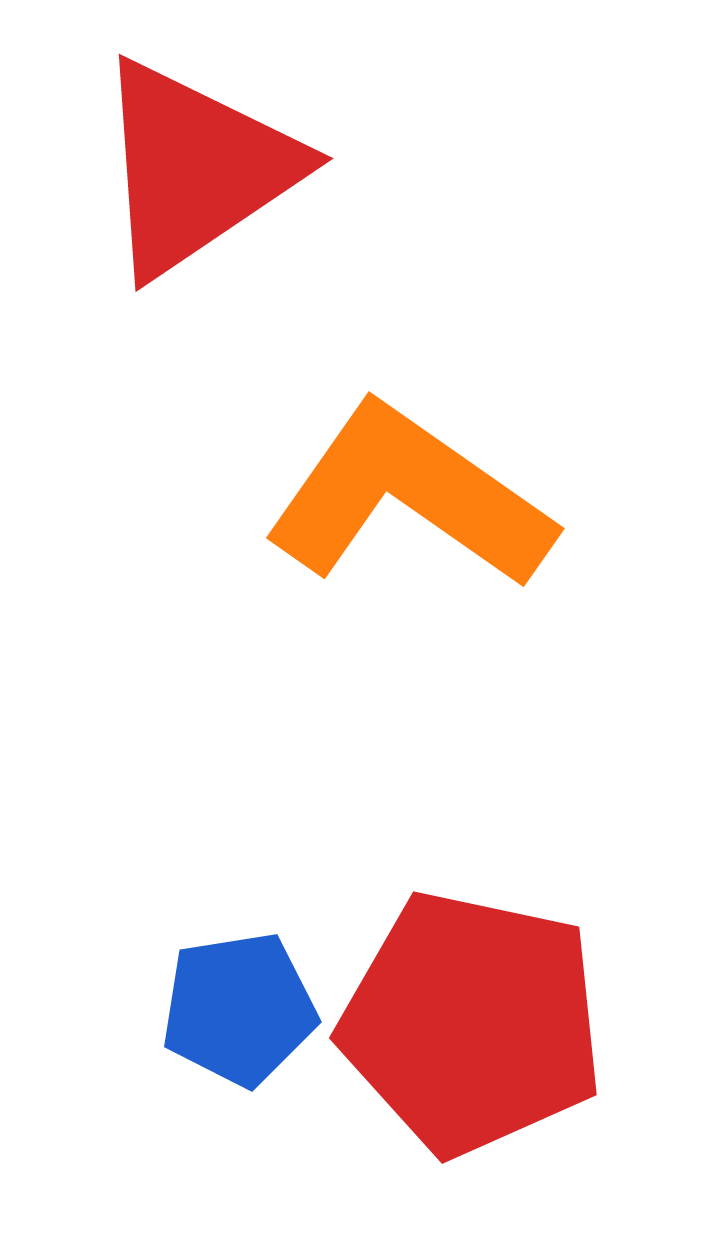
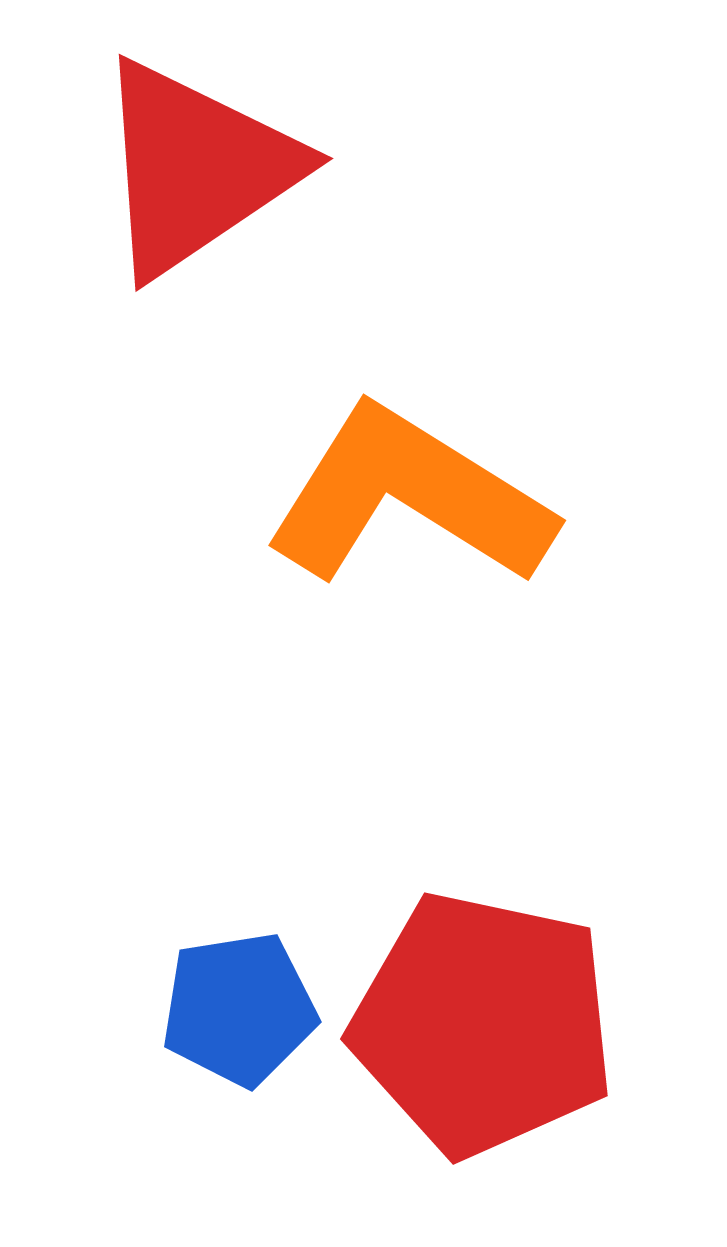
orange L-shape: rotated 3 degrees counterclockwise
red pentagon: moved 11 px right, 1 px down
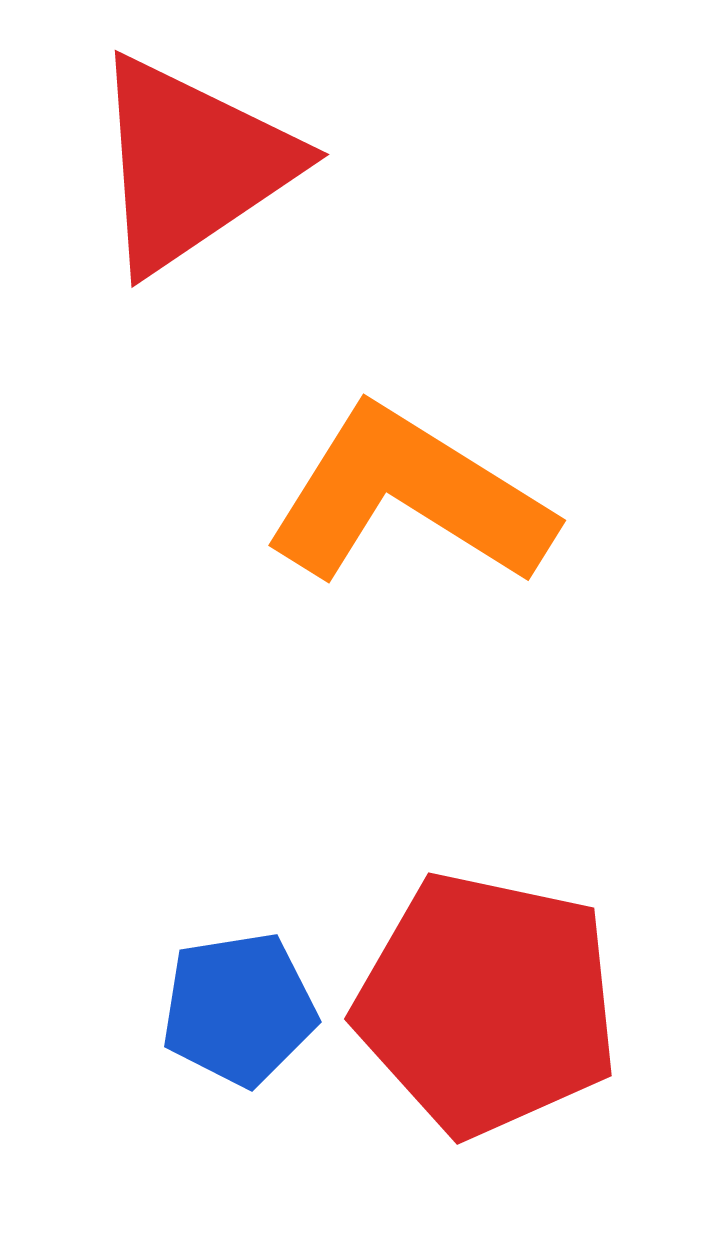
red triangle: moved 4 px left, 4 px up
red pentagon: moved 4 px right, 20 px up
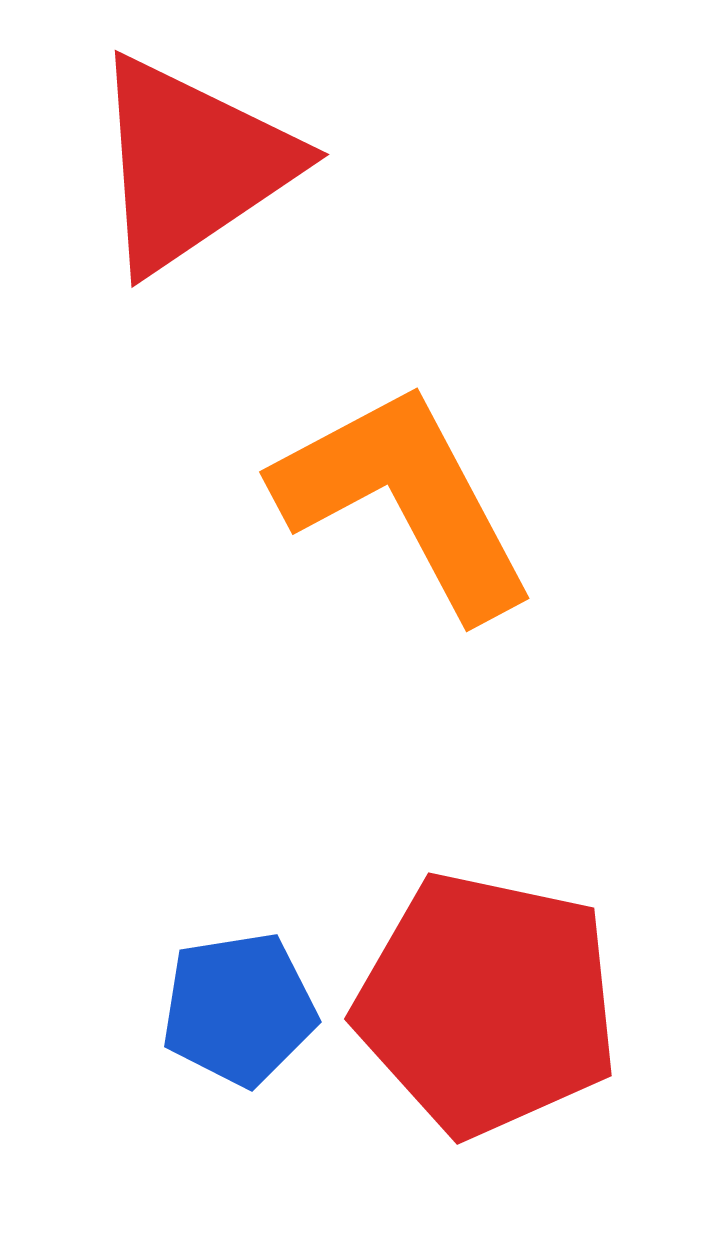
orange L-shape: moved 4 px left, 3 px down; rotated 30 degrees clockwise
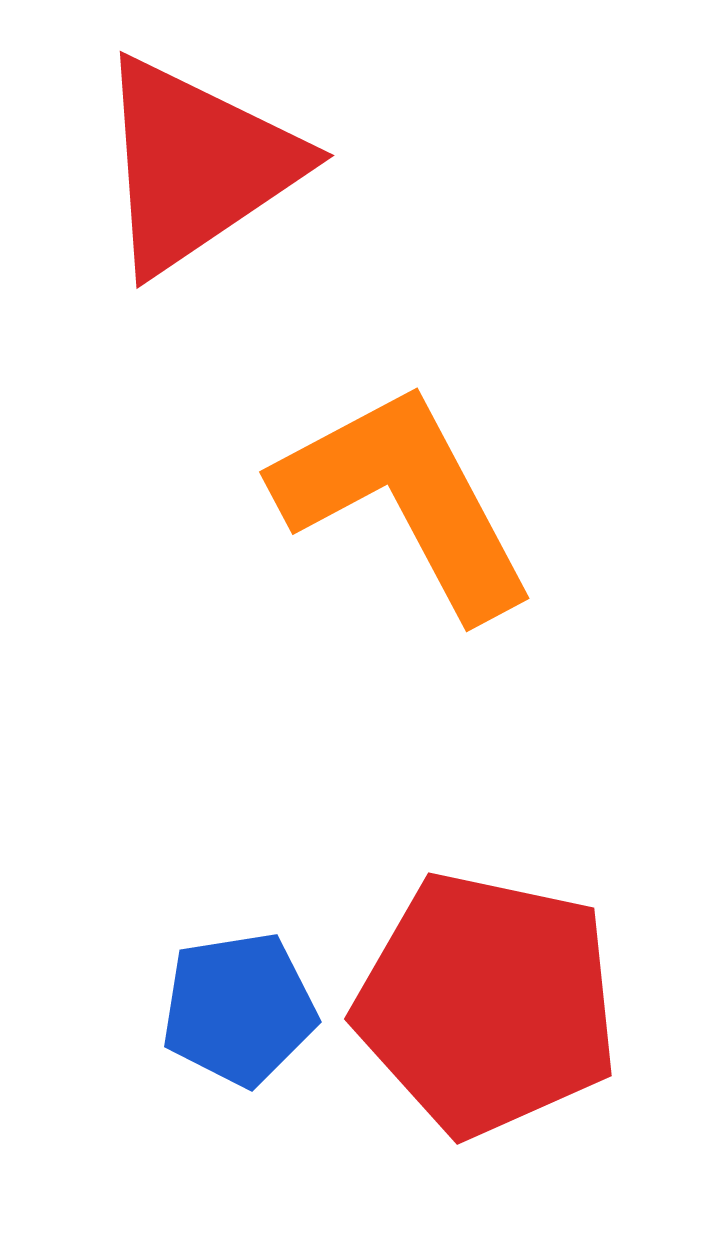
red triangle: moved 5 px right, 1 px down
